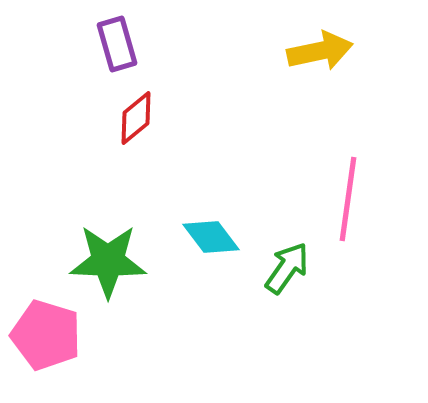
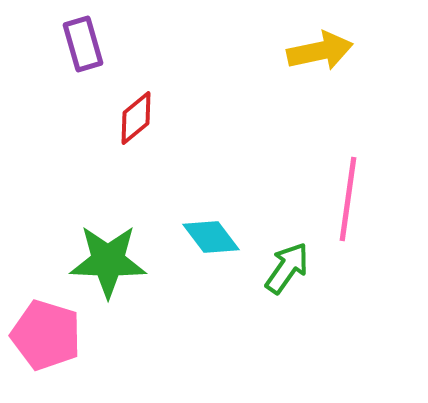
purple rectangle: moved 34 px left
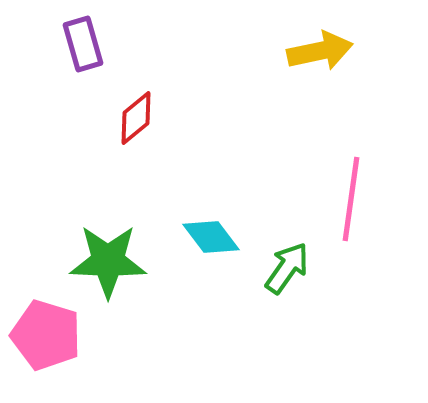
pink line: moved 3 px right
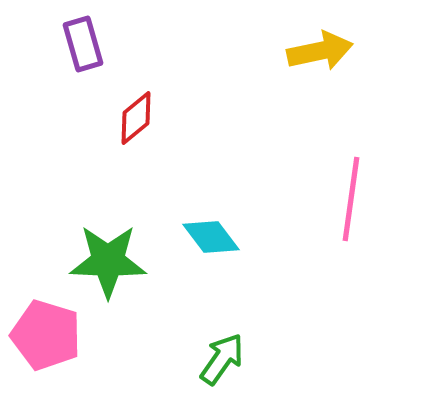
green arrow: moved 65 px left, 91 px down
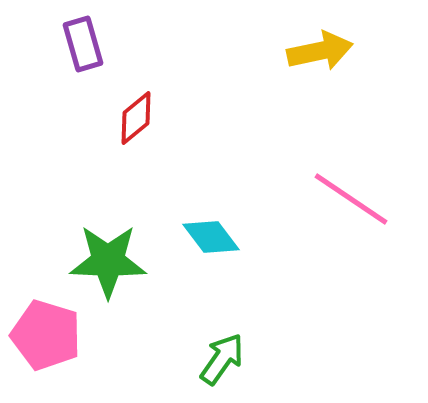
pink line: rotated 64 degrees counterclockwise
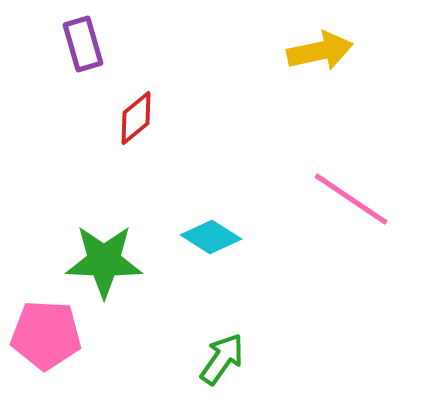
cyan diamond: rotated 20 degrees counterclockwise
green star: moved 4 px left
pink pentagon: rotated 14 degrees counterclockwise
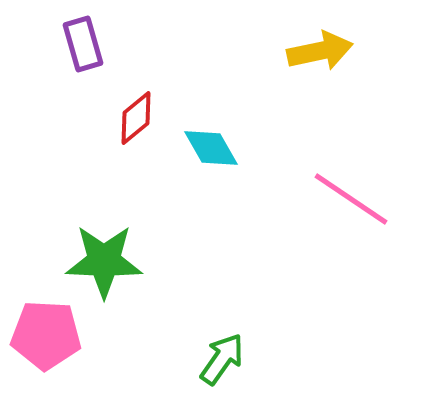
cyan diamond: moved 89 px up; rotated 28 degrees clockwise
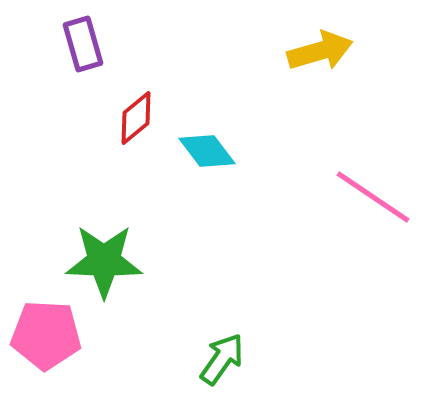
yellow arrow: rotated 4 degrees counterclockwise
cyan diamond: moved 4 px left, 3 px down; rotated 8 degrees counterclockwise
pink line: moved 22 px right, 2 px up
